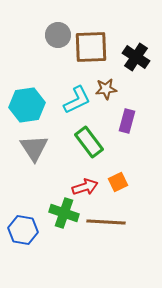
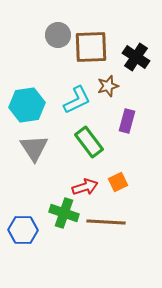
brown star: moved 2 px right, 3 px up; rotated 10 degrees counterclockwise
blue hexagon: rotated 8 degrees counterclockwise
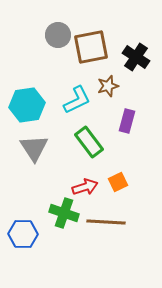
brown square: rotated 9 degrees counterclockwise
blue hexagon: moved 4 px down
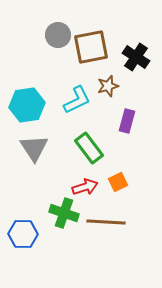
green rectangle: moved 6 px down
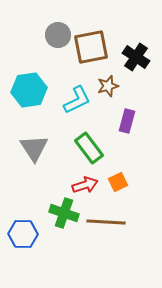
cyan hexagon: moved 2 px right, 15 px up
red arrow: moved 2 px up
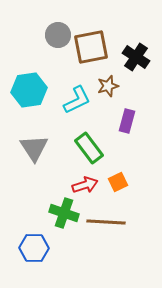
blue hexagon: moved 11 px right, 14 px down
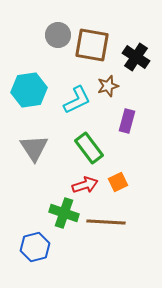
brown square: moved 1 px right, 2 px up; rotated 21 degrees clockwise
blue hexagon: moved 1 px right, 1 px up; rotated 16 degrees counterclockwise
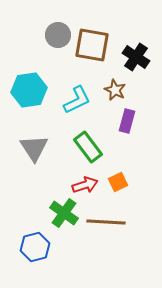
brown star: moved 7 px right, 4 px down; rotated 30 degrees counterclockwise
green rectangle: moved 1 px left, 1 px up
green cross: rotated 16 degrees clockwise
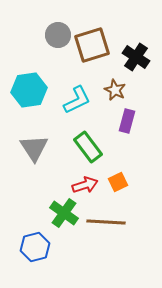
brown square: rotated 27 degrees counterclockwise
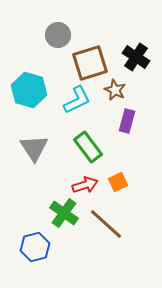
brown square: moved 2 px left, 18 px down
cyan hexagon: rotated 24 degrees clockwise
brown line: moved 2 px down; rotated 39 degrees clockwise
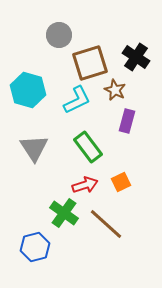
gray circle: moved 1 px right
cyan hexagon: moved 1 px left
orange square: moved 3 px right
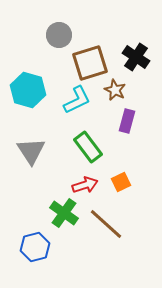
gray triangle: moved 3 px left, 3 px down
